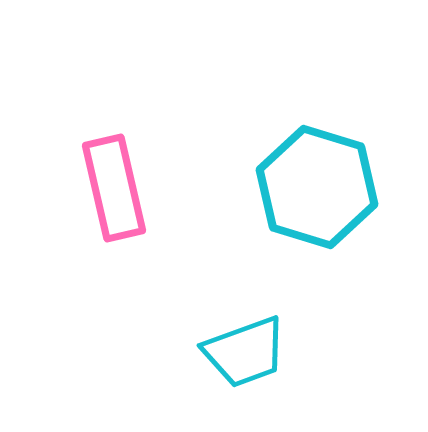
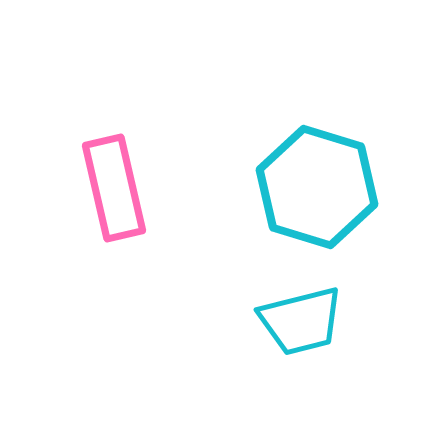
cyan trapezoid: moved 56 px right, 31 px up; rotated 6 degrees clockwise
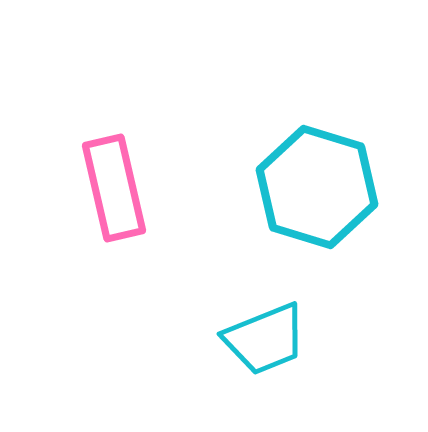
cyan trapezoid: moved 36 px left, 18 px down; rotated 8 degrees counterclockwise
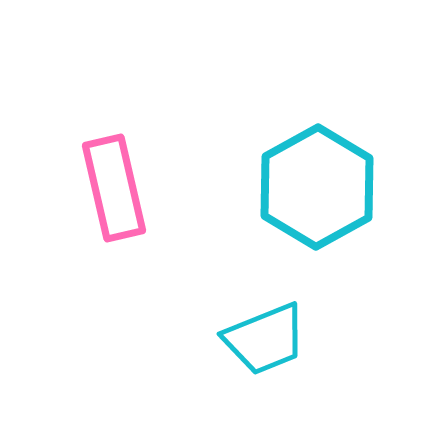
cyan hexagon: rotated 14 degrees clockwise
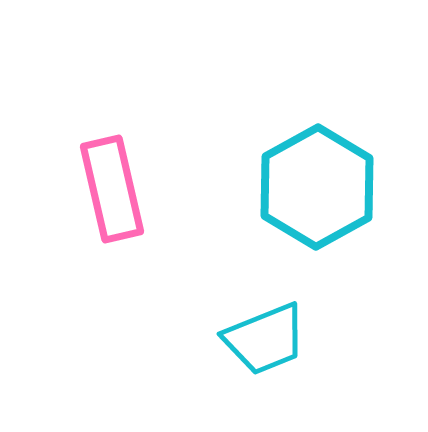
pink rectangle: moved 2 px left, 1 px down
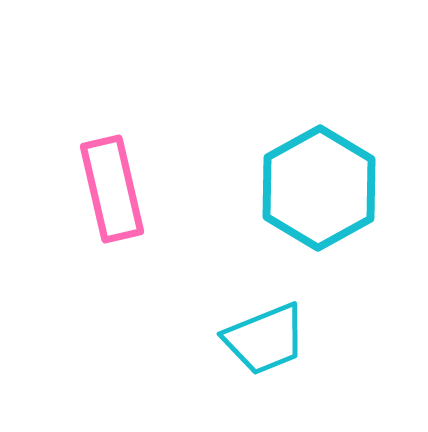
cyan hexagon: moved 2 px right, 1 px down
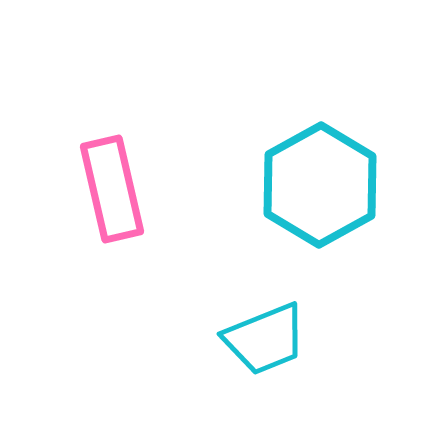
cyan hexagon: moved 1 px right, 3 px up
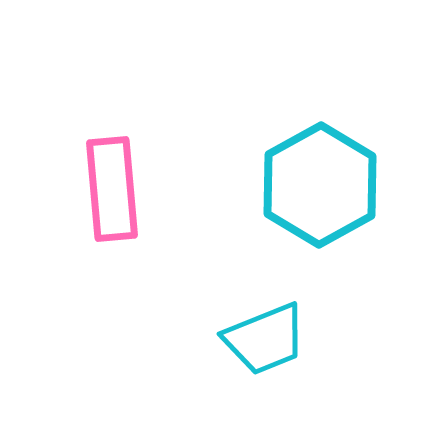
pink rectangle: rotated 8 degrees clockwise
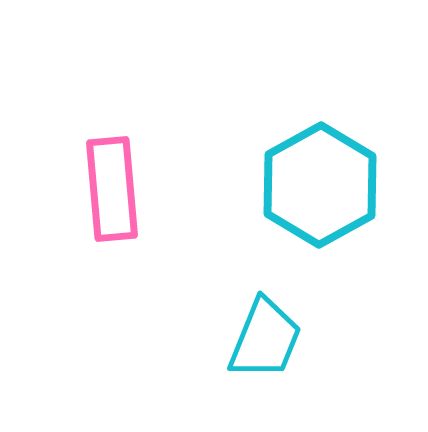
cyan trapezoid: rotated 46 degrees counterclockwise
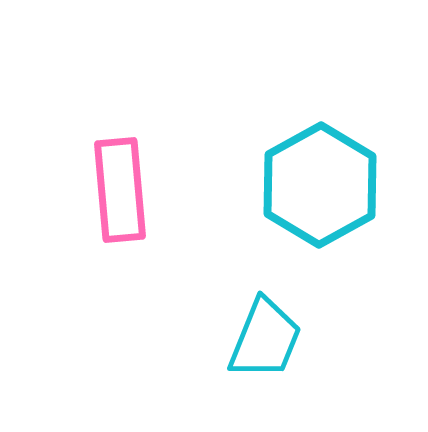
pink rectangle: moved 8 px right, 1 px down
